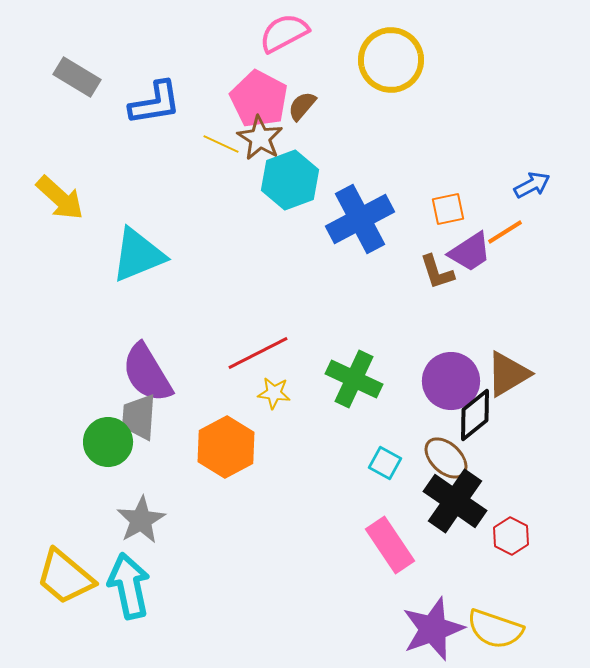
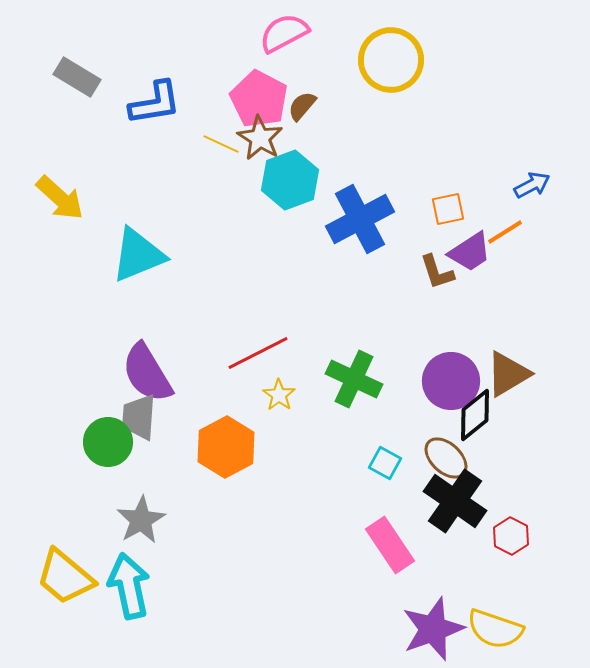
yellow star: moved 5 px right, 2 px down; rotated 28 degrees clockwise
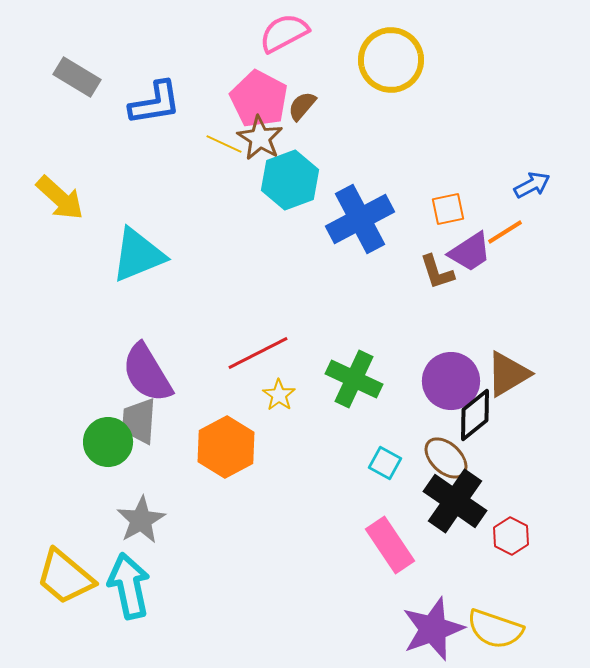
yellow line: moved 3 px right
gray trapezoid: moved 4 px down
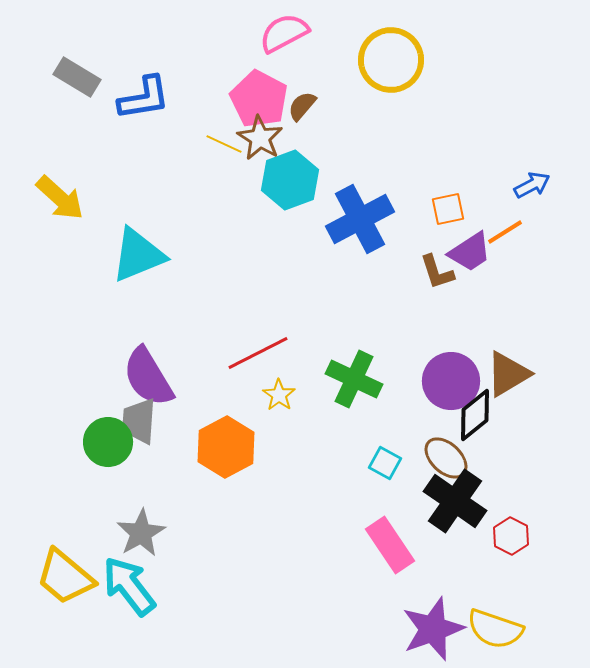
blue L-shape: moved 11 px left, 5 px up
purple semicircle: moved 1 px right, 4 px down
gray star: moved 13 px down
cyan arrow: rotated 26 degrees counterclockwise
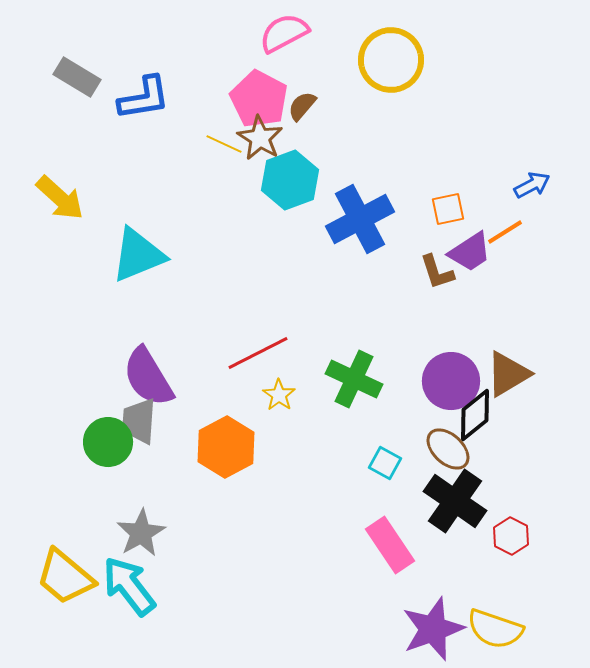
brown ellipse: moved 2 px right, 9 px up
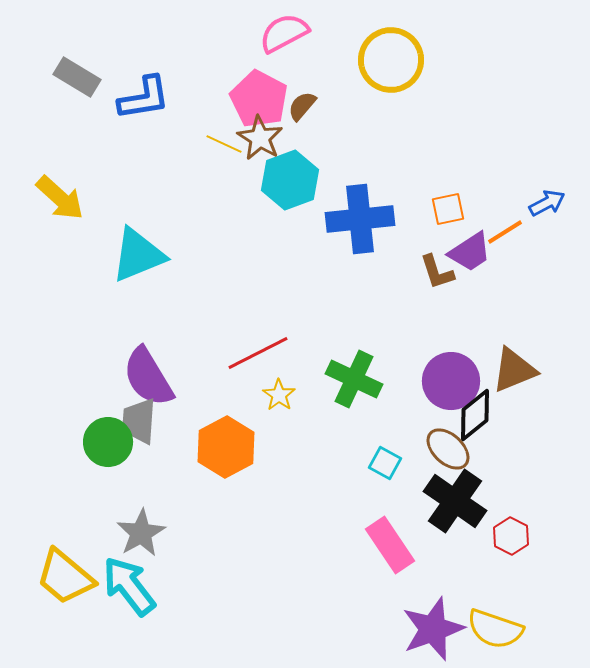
blue arrow: moved 15 px right, 18 px down
blue cross: rotated 22 degrees clockwise
brown triangle: moved 6 px right, 4 px up; rotated 9 degrees clockwise
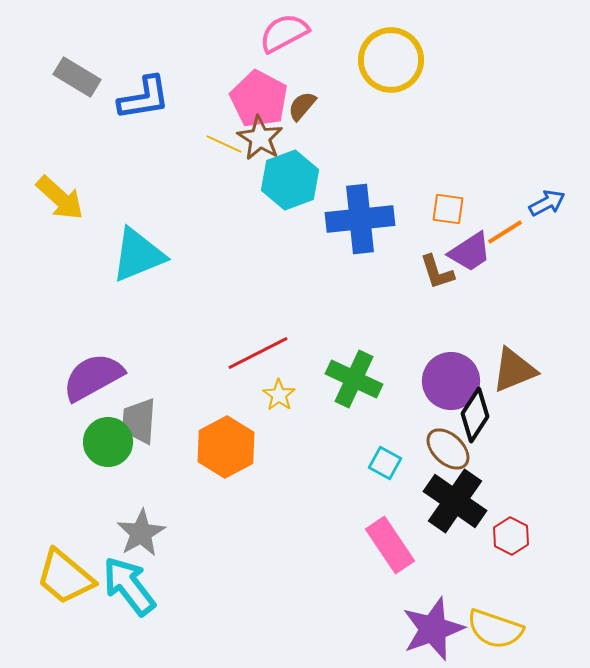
orange square: rotated 20 degrees clockwise
purple semicircle: moved 55 px left; rotated 92 degrees clockwise
black diamond: rotated 18 degrees counterclockwise
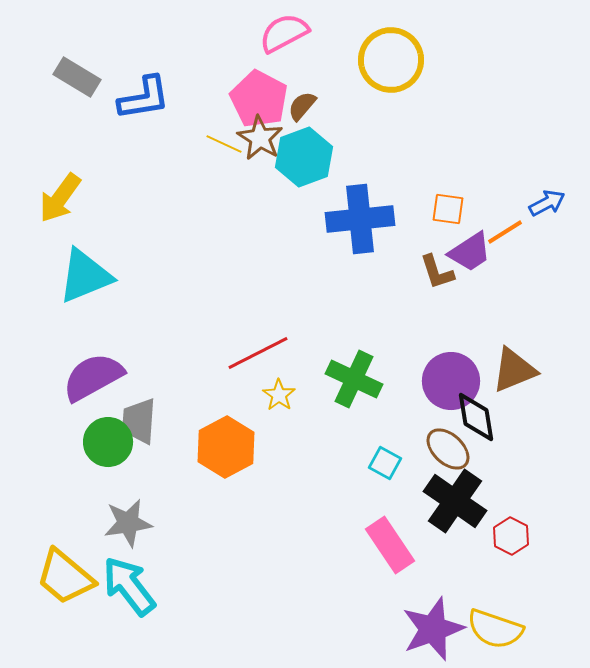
cyan hexagon: moved 14 px right, 23 px up
yellow arrow: rotated 84 degrees clockwise
cyan triangle: moved 53 px left, 21 px down
black diamond: moved 1 px right, 2 px down; rotated 42 degrees counterclockwise
gray star: moved 13 px left, 10 px up; rotated 21 degrees clockwise
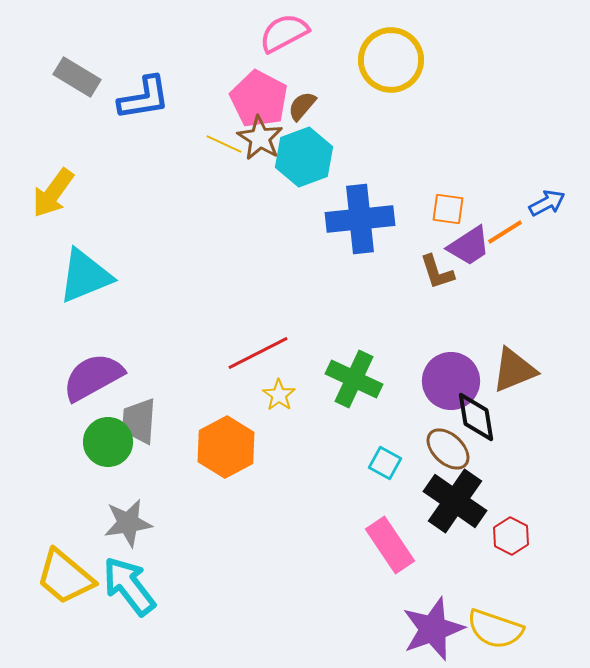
yellow arrow: moved 7 px left, 5 px up
purple trapezoid: moved 1 px left, 6 px up
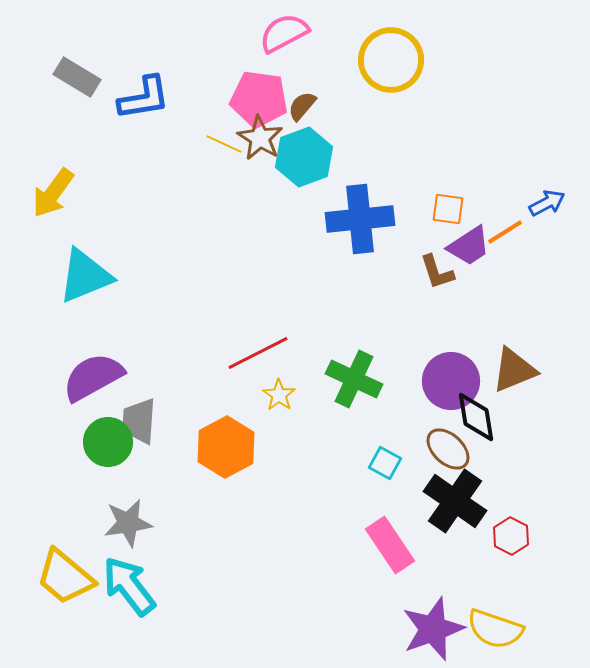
pink pentagon: rotated 20 degrees counterclockwise
